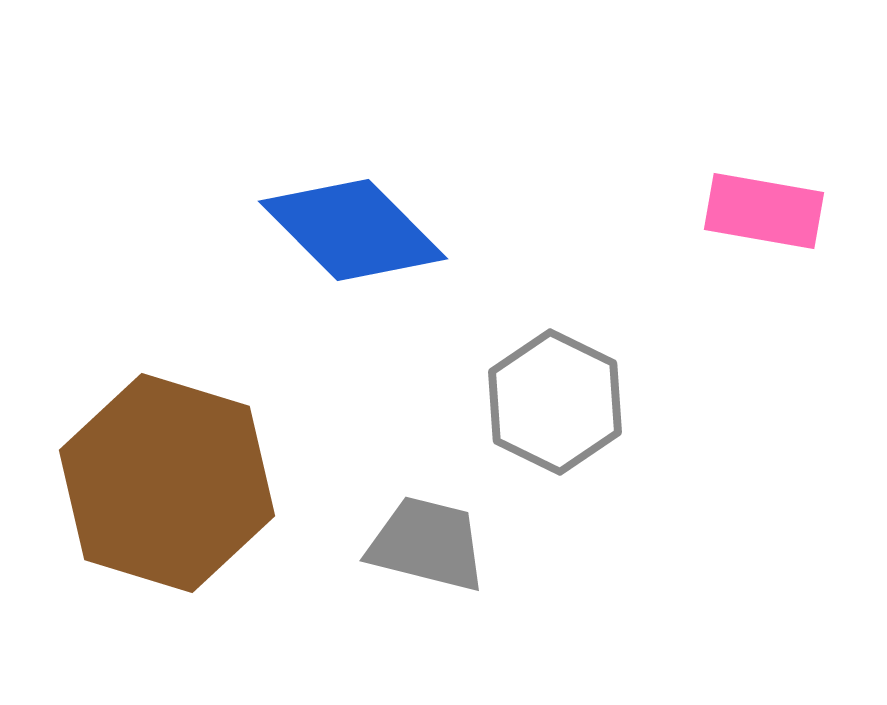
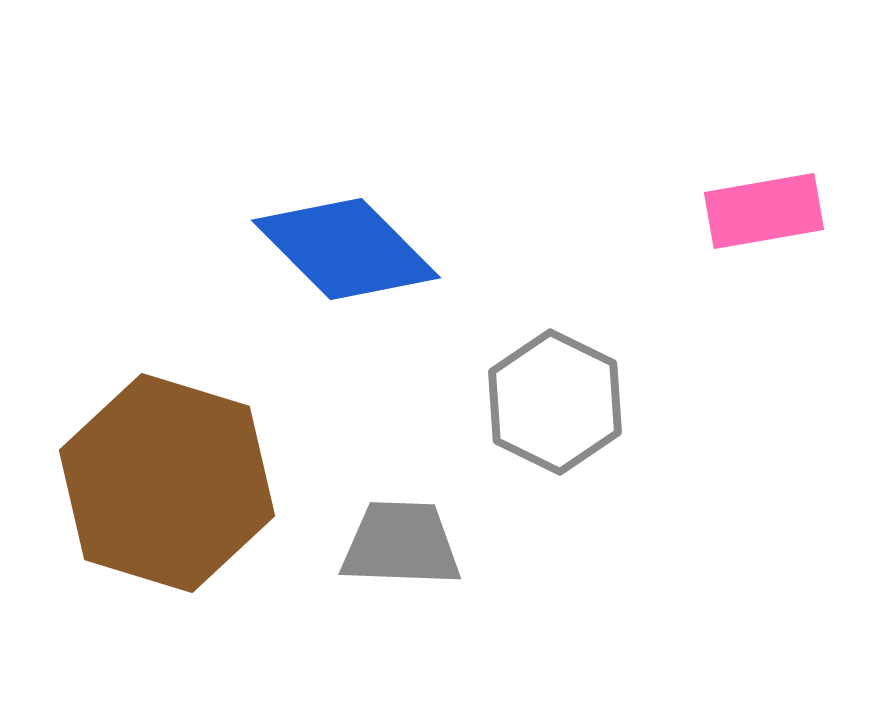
pink rectangle: rotated 20 degrees counterclockwise
blue diamond: moved 7 px left, 19 px down
gray trapezoid: moved 26 px left; rotated 12 degrees counterclockwise
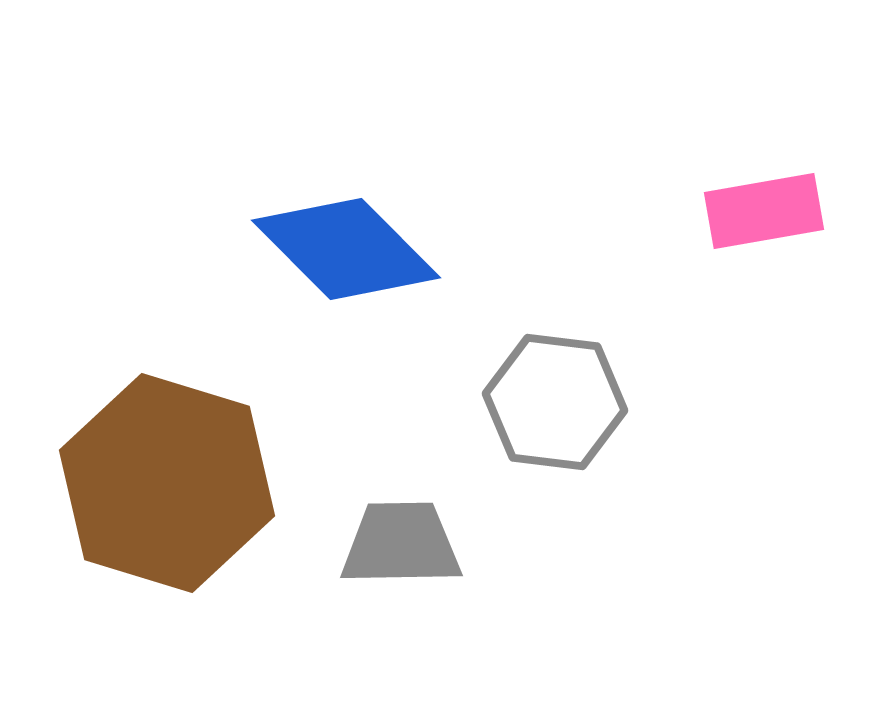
gray hexagon: rotated 19 degrees counterclockwise
gray trapezoid: rotated 3 degrees counterclockwise
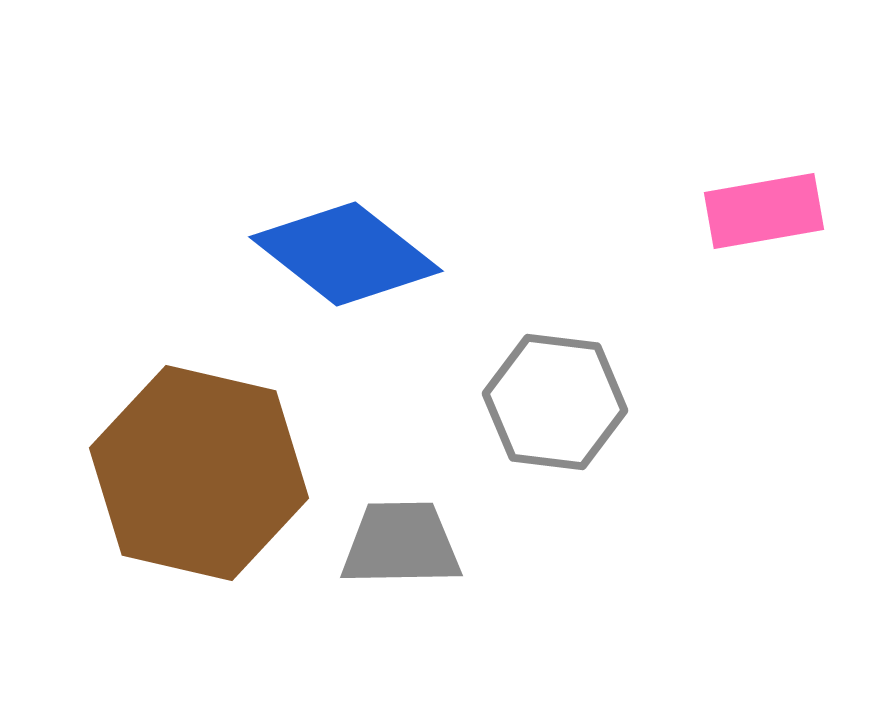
blue diamond: moved 5 px down; rotated 7 degrees counterclockwise
brown hexagon: moved 32 px right, 10 px up; rotated 4 degrees counterclockwise
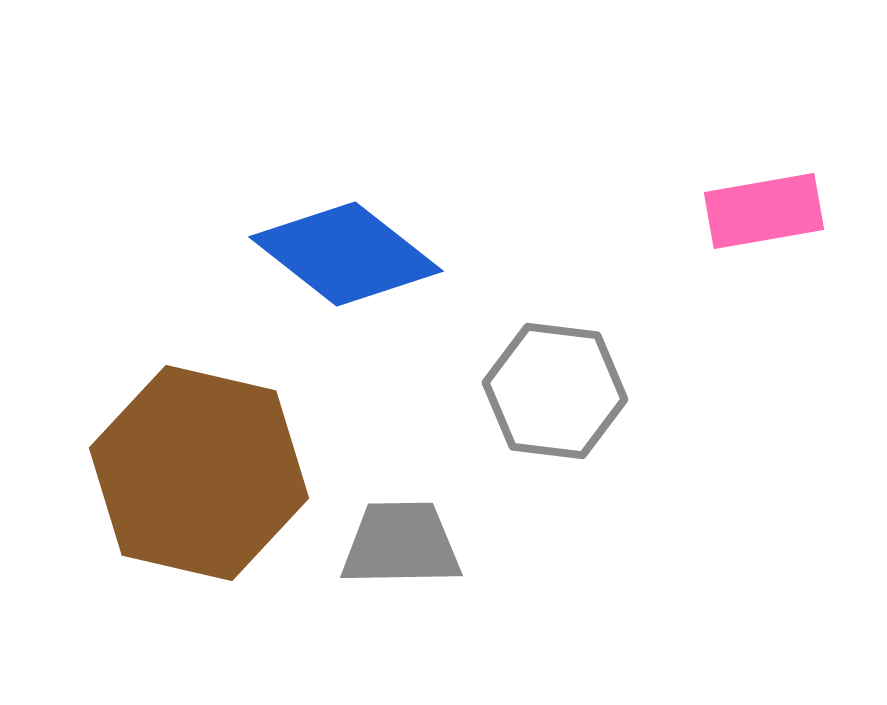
gray hexagon: moved 11 px up
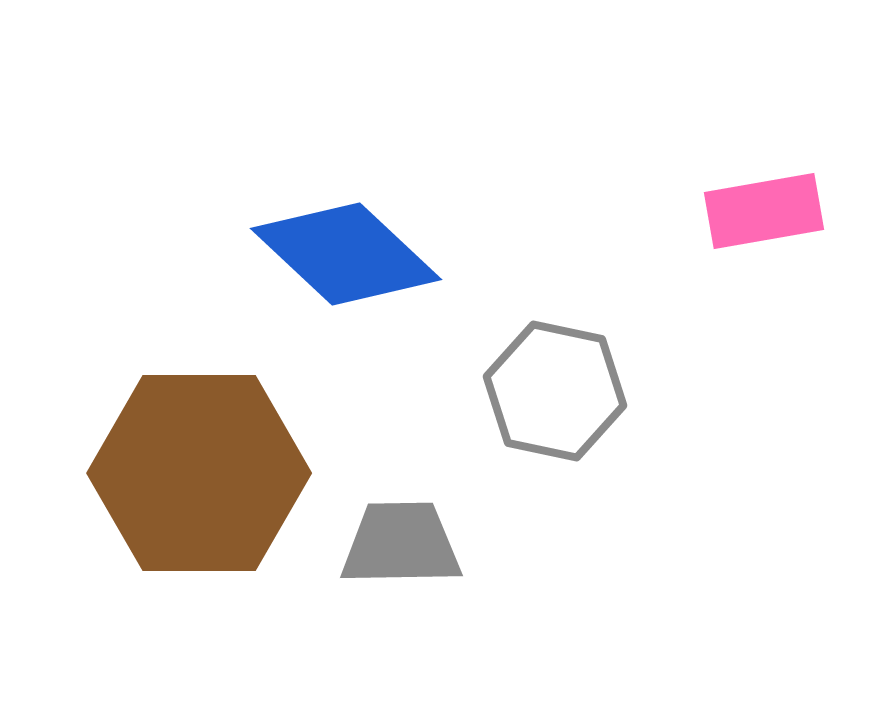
blue diamond: rotated 5 degrees clockwise
gray hexagon: rotated 5 degrees clockwise
brown hexagon: rotated 13 degrees counterclockwise
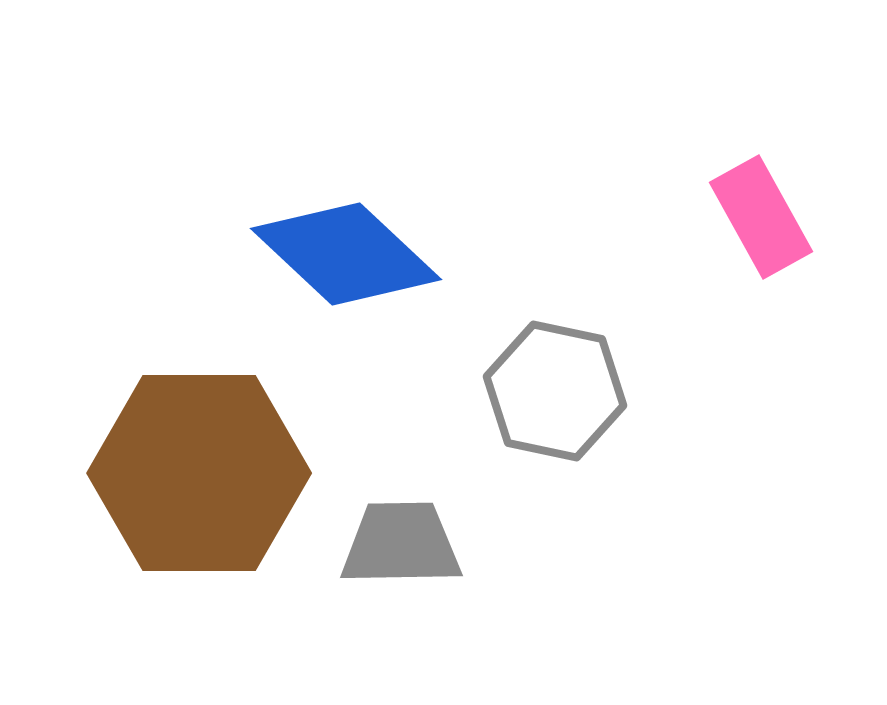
pink rectangle: moved 3 px left, 6 px down; rotated 71 degrees clockwise
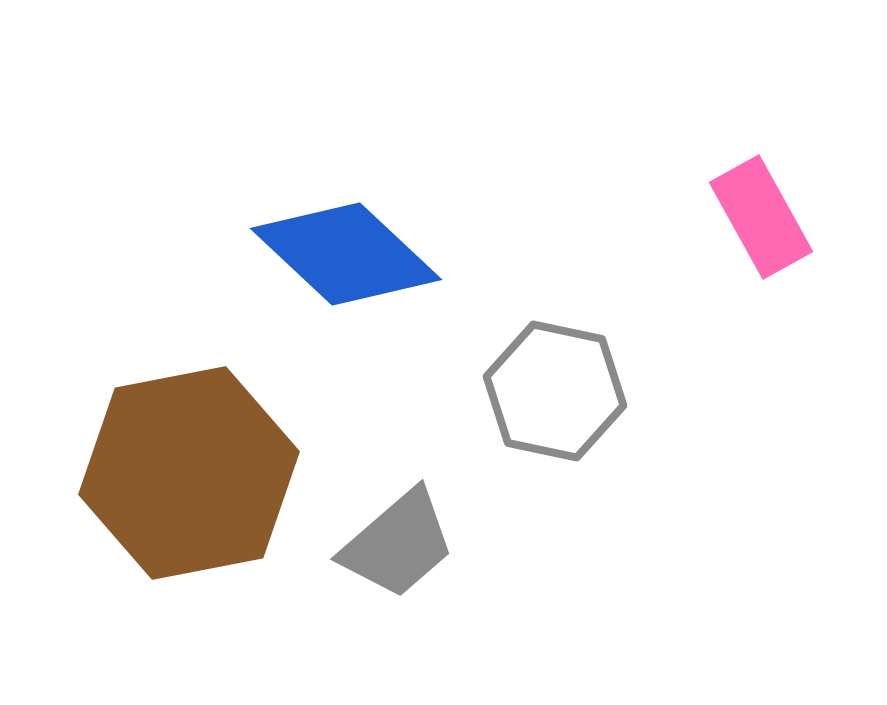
brown hexagon: moved 10 px left; rotated 11 degrees counterclockwise
gray trapezoid: moved 3 px left; rotated 140 degrees clockwise
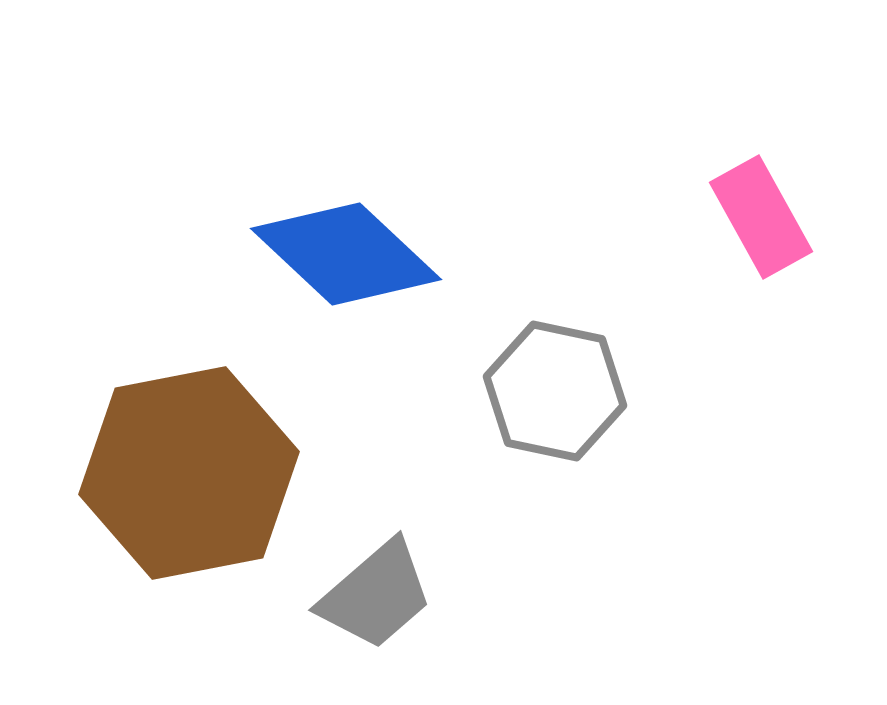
gray trapezoid: moved 22 px left, 51 px down
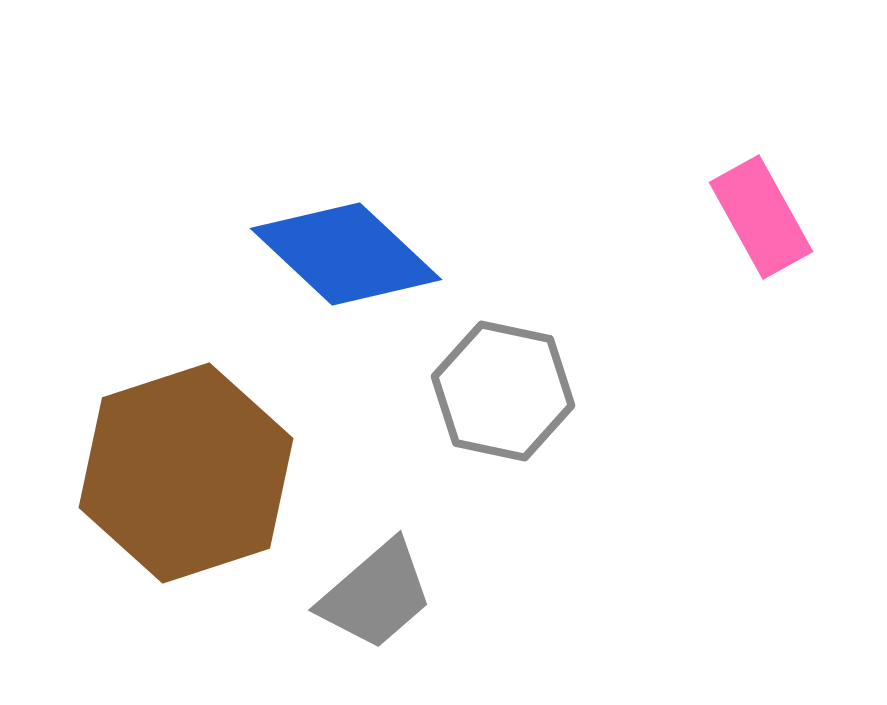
gray hexagon: moved 52 px left
brown hexagon: moved 3 px left; rotated 7 degrees counterclockwise
